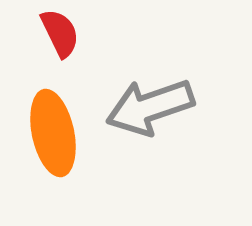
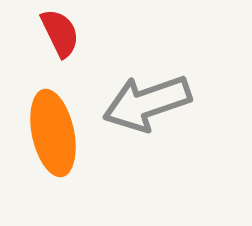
gray arrow: moved 3 px left, 4 px up
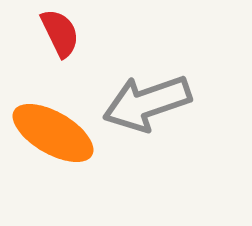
orange ellipse: rotated 48 degrees counterclockwise
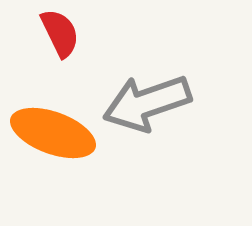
orange ellipse: rotated 10 degrees counterclockwise
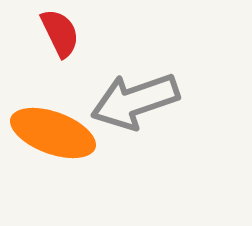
gray arrow: moved 12 px left, 2 px up
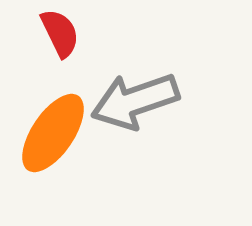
orange ellipse: rotated 76 degrees counterclockwise
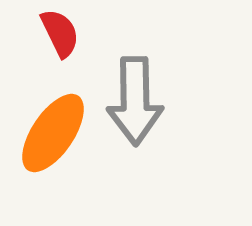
gray arrow: rotated 72 degrees counterclockwise
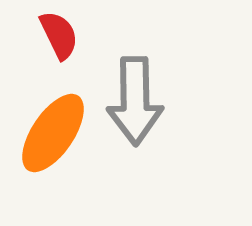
red semicircle: moved 1 px left, 2 px down
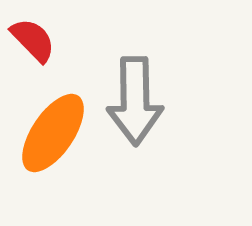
red semicircle: moved 26 px left, 5 px down; rotated 18 degrees counterclockwise
